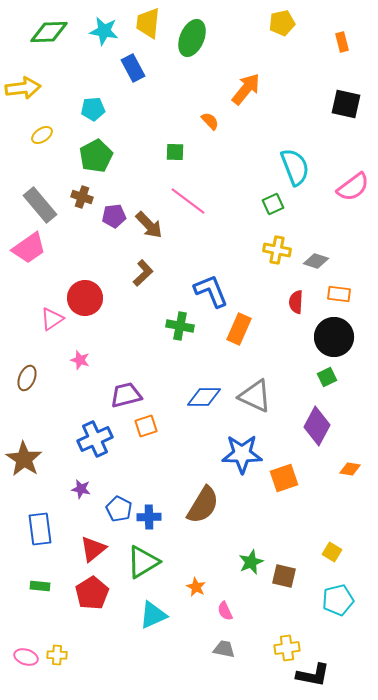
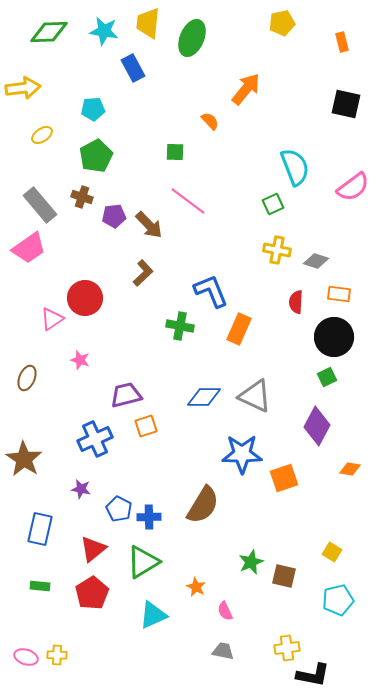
blue rectangle at (40, 529): rotated 20 degrees clockwise
gray trapezoid at (224, 649): moved 1 px left, 2 px down
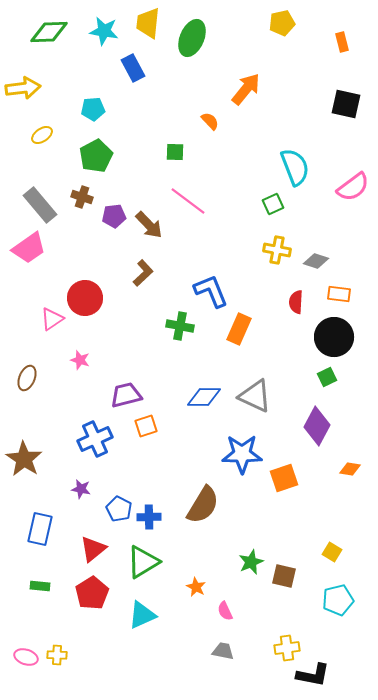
cyan triangle at (153, 615): moved 11 px left
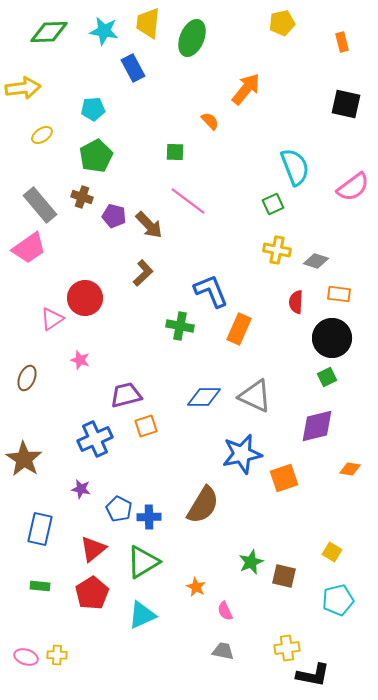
purple pentagon at (114, 216): rotated 20 degrees clockwise
black circle at (334, 337): moved 2 px left, 1 px down
purple diamond at (317, 426): rotated 48 degrees clockwise
blue star at (242, 454): rotated 12 degrees counterclockwise
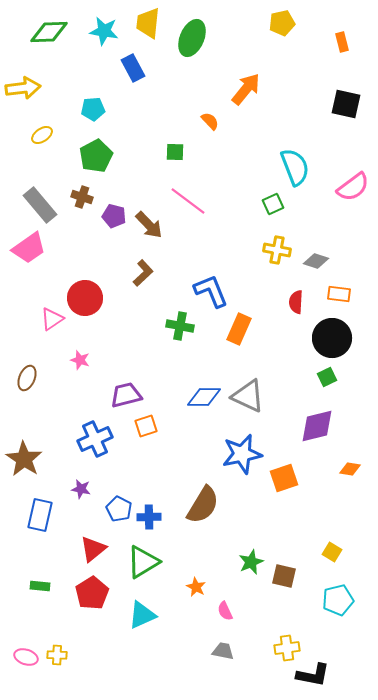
gray triangle at (255, 396): moved 7 px left
blue rectangle at (40, 529): moved 14 px up
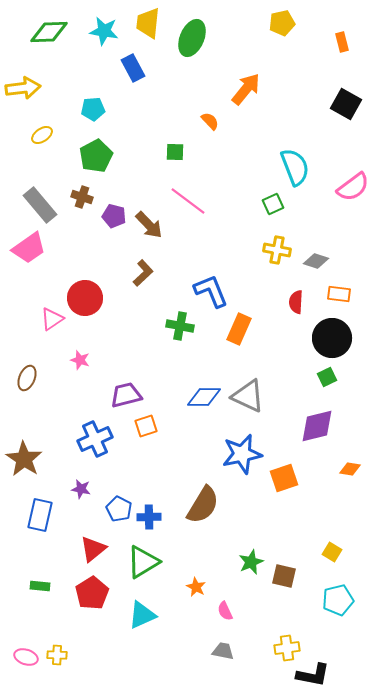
black square at (346, 104): rotated 16 degrees clockwise
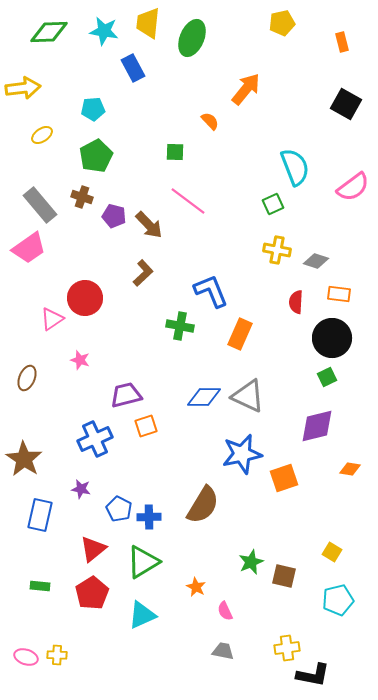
orange rectangle at (239, 329): moved 1 px right, 5 px down
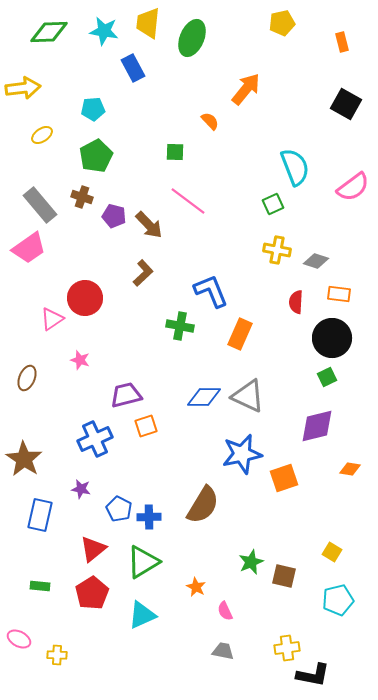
pink ellipse at (26, 657): moved 7 px left, 18 px up; rotated 10 degrees clockwise
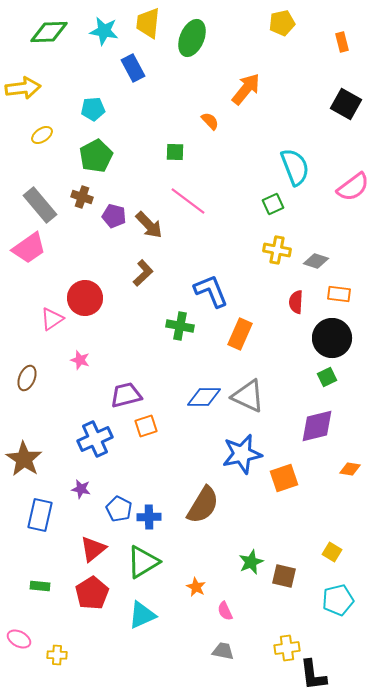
black L-shape at (313, 675): rotated 72 degrees clockwise
